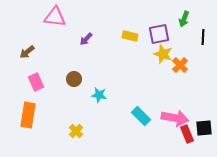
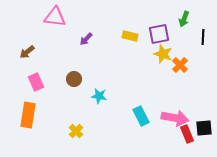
cyan star: moved 1 px down
cyan rectangle: rotated 18 degrees clockwise
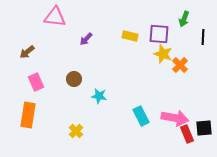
purple square: rotated 15 degrees clockwise
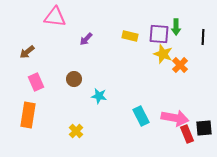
green arrow: moved 8 px left, 8 px down; rotated 21 degrees counterclockwise
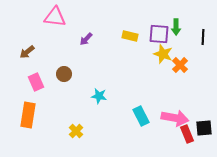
brown circle: moved 10 px left, 5 px up
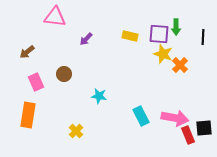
red rectangle: moved 1 px right, 1 px down
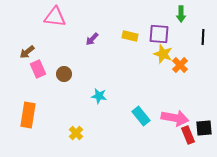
green arrow: moved 5 px right, 13 px up
purple arrow: moved 6 px right
pink rectangle: moved 2 px right, 13 px up
cyan rectangle: rotated 12 degrees counterclockwise
yellow cross: moved 2 px down
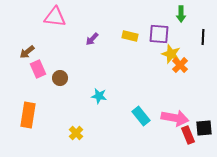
yellow star: moved 8 px right
brown circle: moved 4 px left, 4 px down
